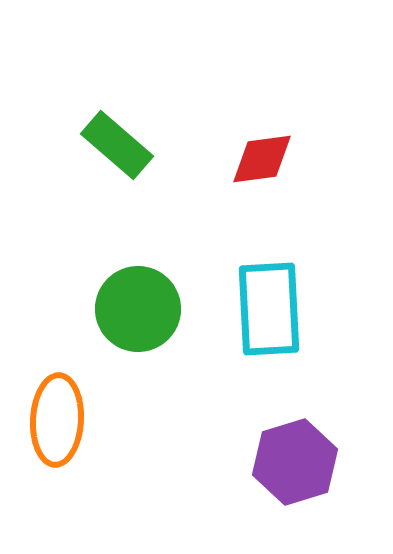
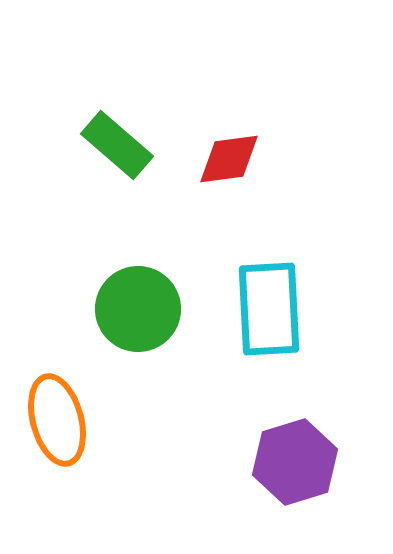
red diamond: moved 33 px left
orange ellipse: rotated 18 degrees counterclockwise
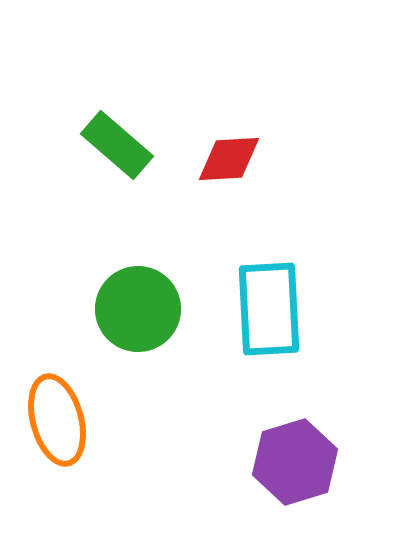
red diamond: rotated 4 degrees clockwise
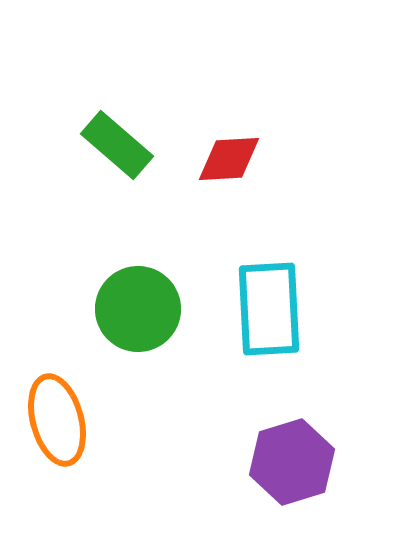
purple hexagon: moved 3 px left
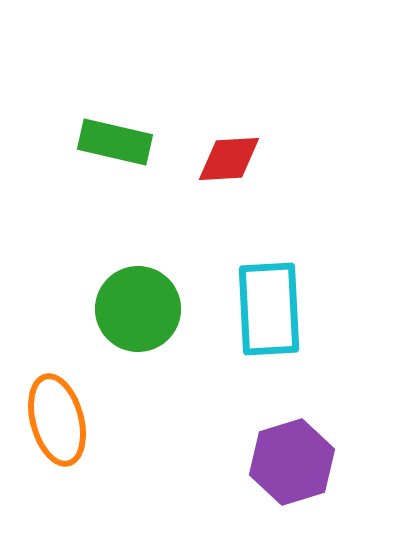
green rectangle: moved 2 px left, 3 px up; rotated 28 degrees counterclockwise
